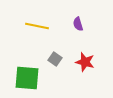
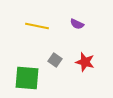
purple semicircle: moved 1 px left; rotated 48 degrees counterclockwise
gray square: moved 1 px down
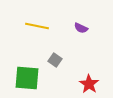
purple semicircle: moved 4 px right, 4 px down
red star: moved 4 px right, 22 px down; rotated 18 degrees clockwise
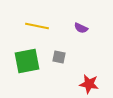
gray square: moved 4 px right, 3 px up; rotated 24 degrees counterclockwise
green square: moved 17 px up; rotated 16 degrees counterclockwise
red star: rotated 24 degrees counterclockwise
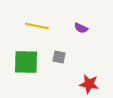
green square: moved 1 px left, 1 px down; rotated 12 degrees clockwise
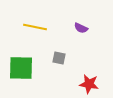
yellow line: moved 2 px left, 1 px down
gray square: moved 1 px down
green square: moved 5 px left, 6 px down
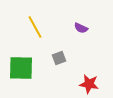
yellow line: rotated 50 degrees clockwise
gray square: rotated 32 degrees counterclockwise
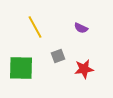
gray square: moved 1 px left, 2 px up
red star: moved 5 px left, 15 px up; rotated 18 degrees counterclockwise
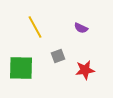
red star: moved 1 px right, 1 px down
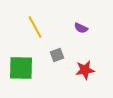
gray square: moved 1 px left, 1 px up
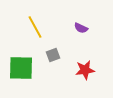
gray square: moved 4 px left
